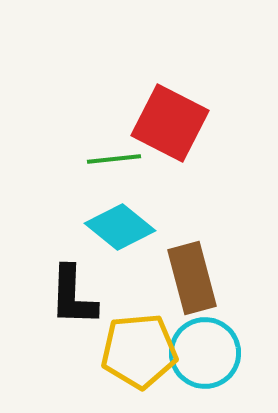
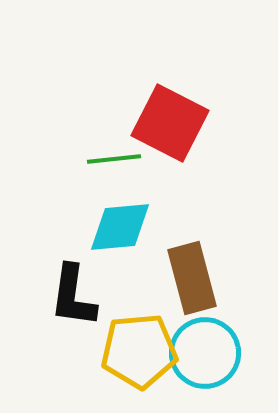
cyan diamond: rotated 44 degrees counterclockwise
black L-shape: rotated 6 degrees clockwise
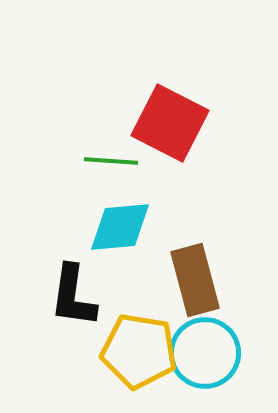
green line: moved 3 px left, 2 px down; rotated 10 degrees clockwise
brown rectangle: moved 3 px right, 2 px down
yellow pentagon: rotated 14 degrees clockwise
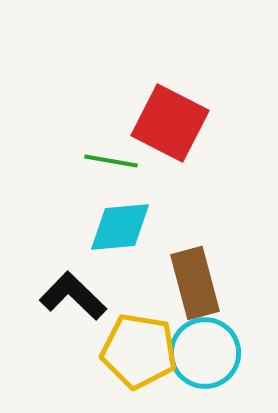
green line: rotated 6 degrees clockwise
brown rectangle: moved 3 px down
black L-shape: rotated 126 degrees clockwise
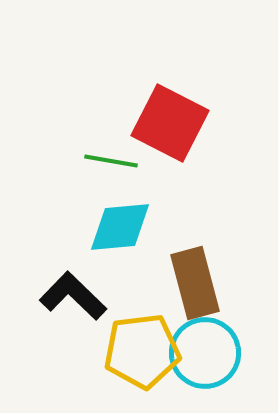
yellow pentagon: moved 3 px right; rotated 16 degrees counterclockwise
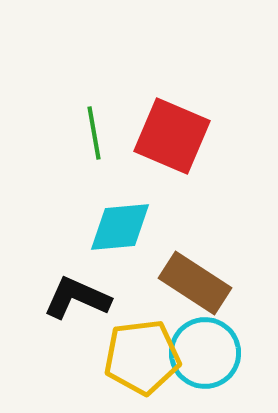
red square: moved 2 px right, 13 px down; rotated 4 degrees counterclockwise
green line: moved 17 px left, 28 px up; rotated 70 degrees clockwise
brown rectangle: rotated 42 degrees counterclockwise
black L-shape: moved 4 px right, 2 px down; rotated 20 degrees counterclockwise
yellow pentagon: moved 6 px down
